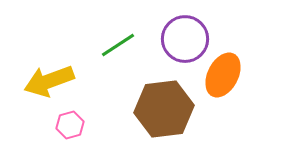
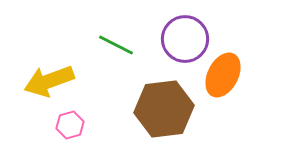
green line: moved 2 px left; rotated 60 degrees clockwise
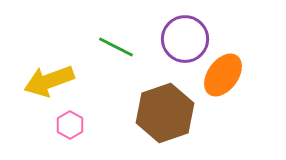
green line: moved 2 px down
orange ellipse: rotated 9 degrees clockwise
brown hexagon: moved 1 px right, 4 px down; rotated 12 degrees counterclockwise
pink hexagon: rotated 16 degrees counterclockwise
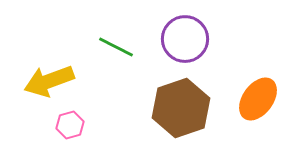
orange ellipse: moved 35 px right, 24 px down
brown hexagon: moved 16 px right, 5 px up
pink hexagon: rotated 16 degrees clockwise
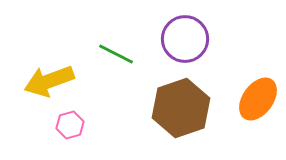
green line: moved 7 px down
